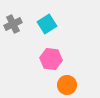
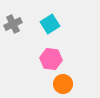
cyan square: moved 3 px right
orange circle: moved 4 px left, 1 px up
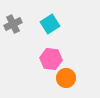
orange circle: moved 3 px right, 6 px up
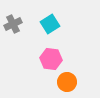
orange circle: moved 1 px right, 4 px down
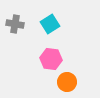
gray cross: moved 2 px right; rotated 36 degrees clockwise
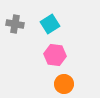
pink hexagon: moved 4 px right, 4 px up
orange circle: moved 3 px left, 2 px down
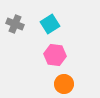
gray cross: rotated 12 degrees clockwise
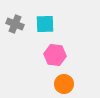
cyan square: moved 5 px left; rotated 30 degrees clockwise
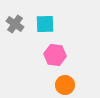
gray cross: rotated 12 degrees clockwise
orange circle: moved 1 px right, 1 px down
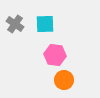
orange circle: moved 1 px left, 5 px up
